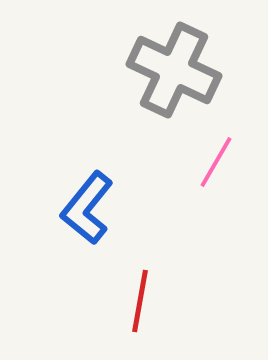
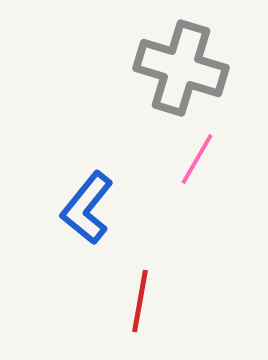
gray cross: moved 7 px right, 2 px up; rotated 8 degrees counterclockwise
pink line: moved 19 px left, 3 px up
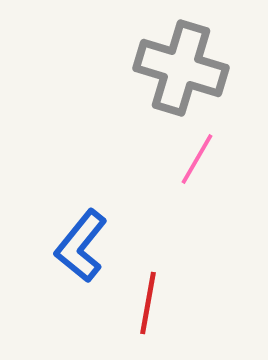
blue L-shape: moved 6 px left, 38 px down
red line: moved 8 px right, 2 px down
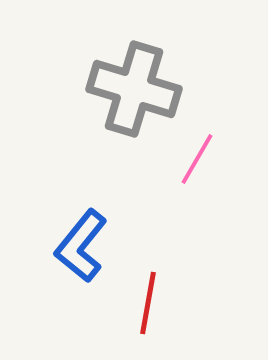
gray cross: moved 47 px left, 21 px down
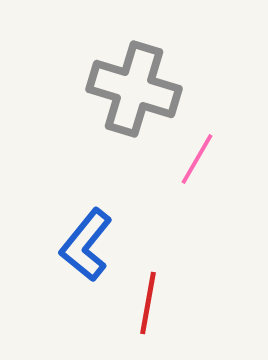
blue L-shape: moved 5 px right, 1 px up
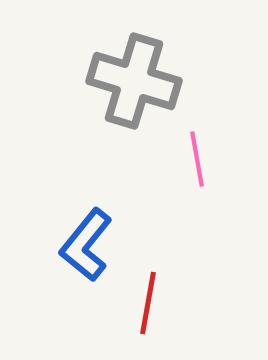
gray cross: moved 8 px up
pink line: rotated 40 degrees counterclockwise
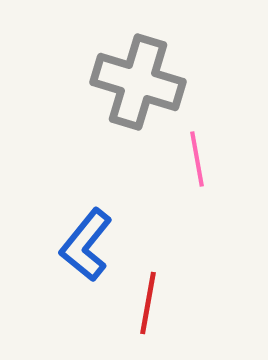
gray cross: moved 4 px right, 1 px down
